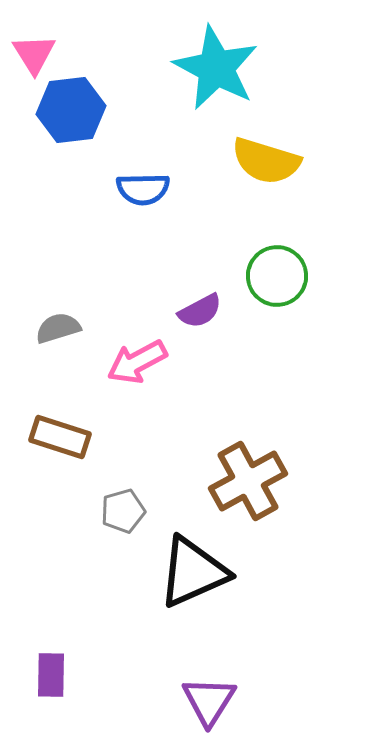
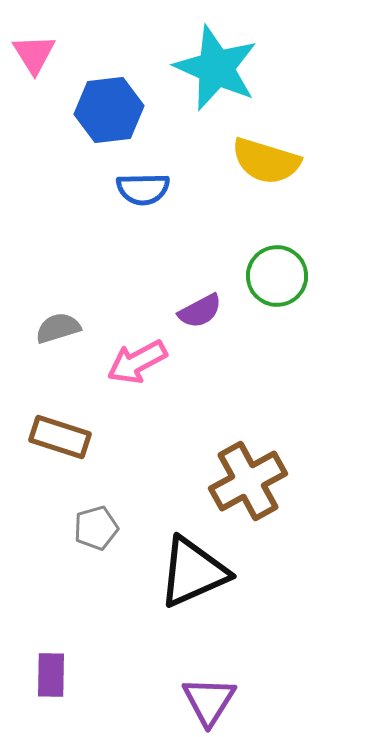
cyan star: rotated 4 degrees counterclockwise
blue hexagon: moved 38 px right
gray pentagon: moved 27 px left, 17 px down
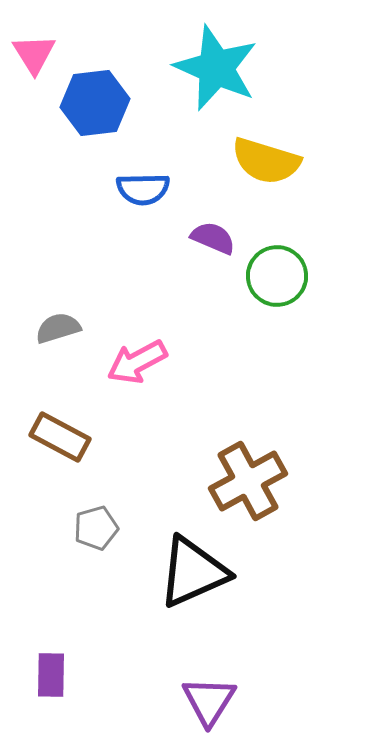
blue hexagon: moved 14 px left, 7 px up
purple semicircle: moved 13 px right, 73 px up; rotated 129 degrees counterclockwise
brown rectangle: rotated 10 degrees clockwise
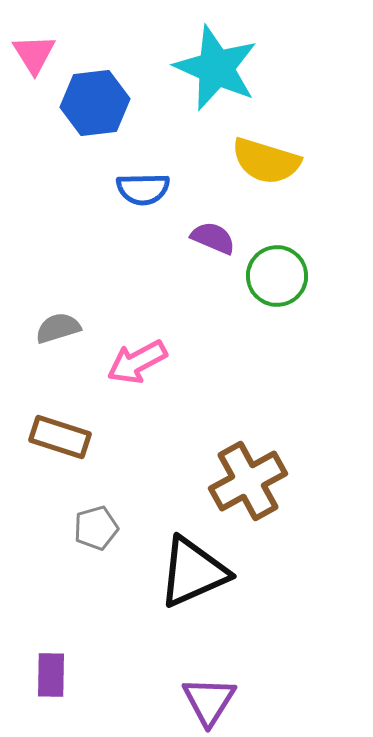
brown rectangle: rotated 10 degrees counterclockwise
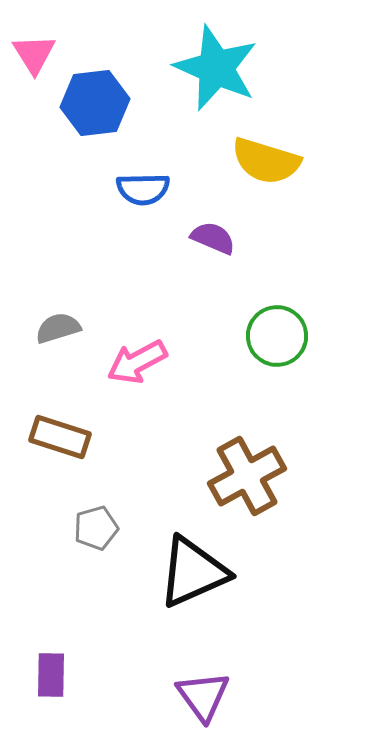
green circle: moved 60 px down
brown cross: moved 1 px left, 5 px up
purple triangle: moved 6 px left, 5 px up; rotated 8 degrees counterclockwise
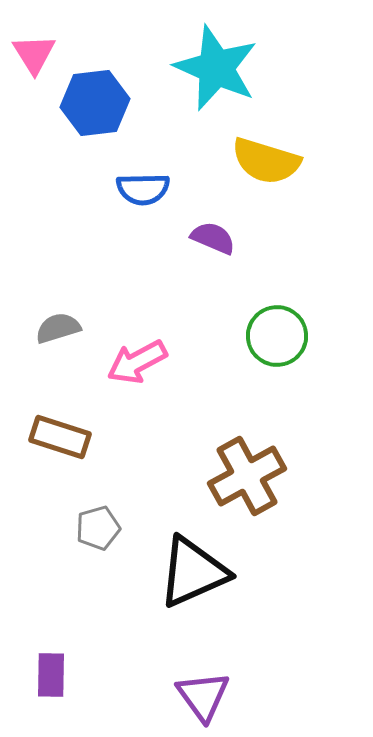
gray pentagon: moved 2 px right
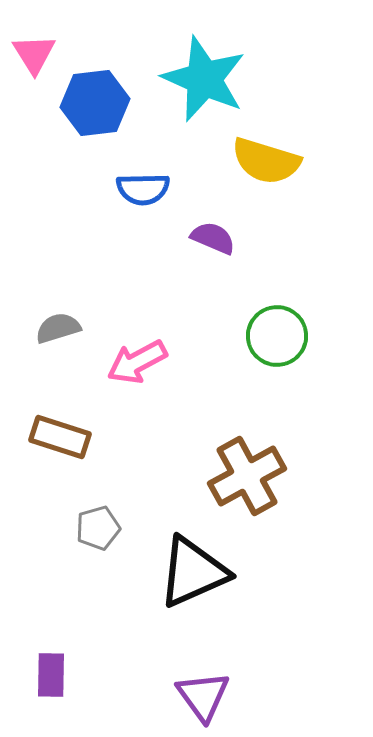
cyan star: moved 12 px left, 11 px down
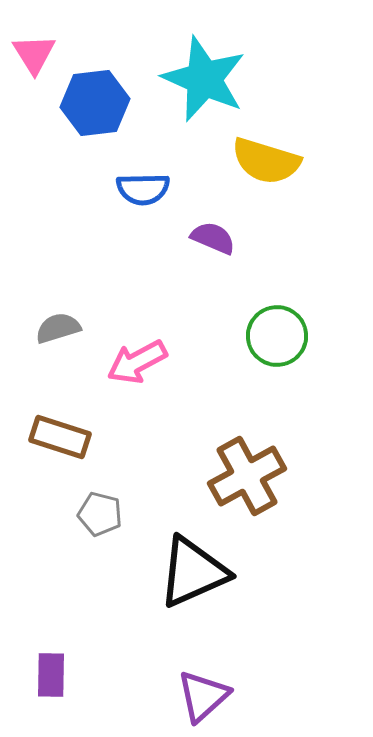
gray pentagon: moved 2 px right, 14 px up; rotated 30 degrees clockwise
purple triangle: rotated 24 degrees clockwise
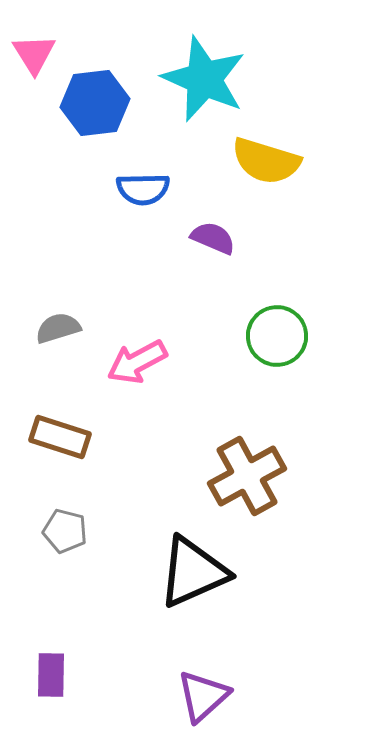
gray pentagon: moved 35 px left, 17 px down
